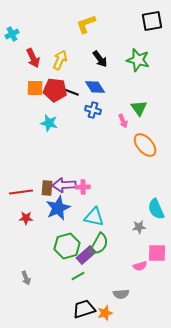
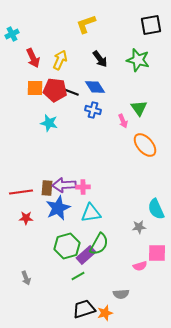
black square: moved 1 px left, 4 px down
cyan triangle: moved 3 px left, 4 px up; rotated 20 degrees counterclockwise
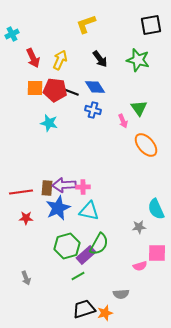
orange ellipse: moved 1 px right
cyan triangle: moved 2 px left, 2 px up; rotated 20 degrees clockwise
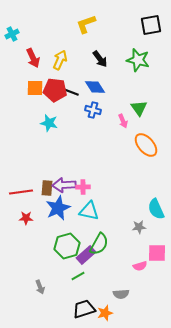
gray arrow: moved 14 px right, 9 px down
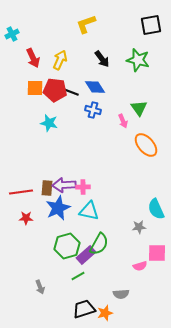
black arrow: moved 2 px right
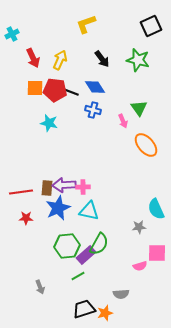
black square: moved 1 px down; rotated 15 degrees counterclockwise
green hexagon: rotated 10 degrees clockwise
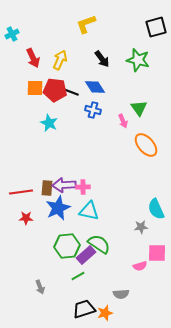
black square: moved 5 px right, 1 px down; rotated 10 degrees clockwise
cyan star: rotated 12 degrees clockwise
gray star: moved 2 px right
green semicircle: rotated 85 degrees counterclockwise
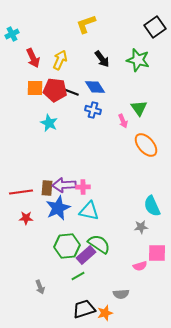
black square: moved 1 px left; rotated 20 degrees counterclockwise
cyan semicircle: moved 4 px left, 3 px up
